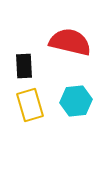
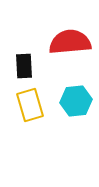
red semicircle: rotated 18 degrees counterclockwise
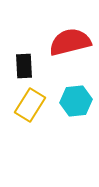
red semicircle: rotated 9 degrees counterclockwise
yellow rectangle: rotated 48 degrees clockwise
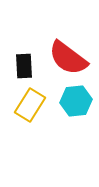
red semicircle: moved 2 px left, 16 px down; rotated 129 degrees counterclockwise
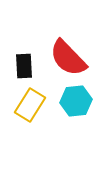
red semicircle: rotated 9 degrees clockwise
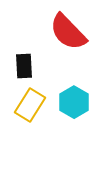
red semicircle: moved 26 px up
cyan hexagon: moved 2 px left, 1 px down; rotated 24 degrees counterclockwise
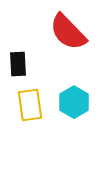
black rectangle: moved 6 px left, 2 px up
yellow rectangle: rotated 40 degrees counterclockwise
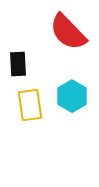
cyan hexagon: moved 2 px left, 6 px up
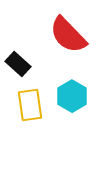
red semicircle: moved 3 px down
black rectangle: rotated 45 degrees counterclockwise
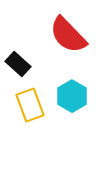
yellow rectangle: rotated 12 degrees counterclockwise
